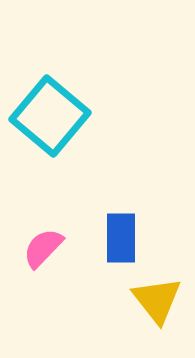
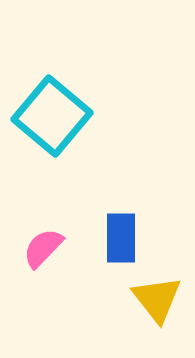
cyan square: moved 2 px right
yellow triangle: moved 1 px up
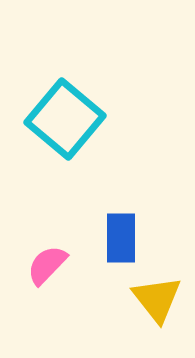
cyan square: moved 13 px right, 3 px down
pink semicircle: moved 4 px right, 17 px down
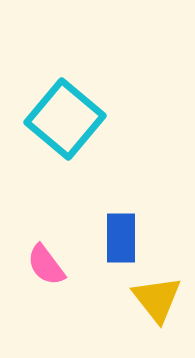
pink semicircle: moved 1 px left; rotated 81 degrees counterclockwise
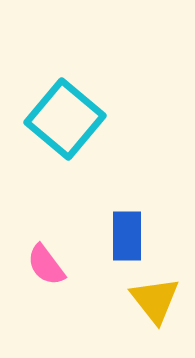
blue rectangle: moved 6 px right, 2 px up
yellow triangle: moved 2 px left, 1 px down
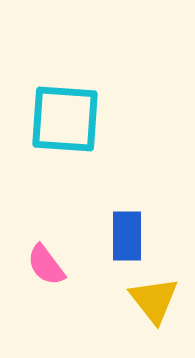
cyan square: rotated 36 degrees counterclockwise
yellow triangle: moved 1 px left
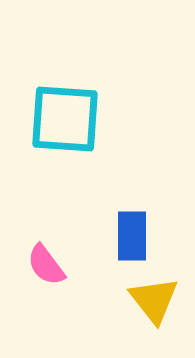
blue rectangle: moved 5 px right
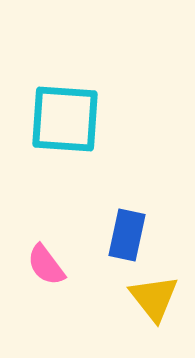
blue rectangle: moved 5 px left, 1 px up; rotated 12 degrees clockwise
yellow triangle: moved 2 px up
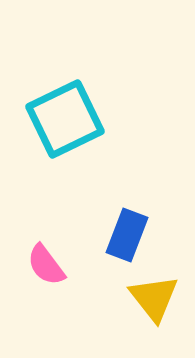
cyan square: rotated 30 degrees counterclockwise
blue rectangle: rotated 9 degrees clockwise
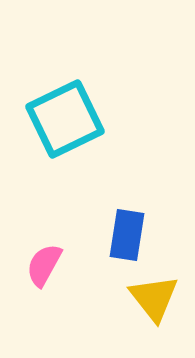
blue rectangle: rotated 12 degrees counterclockwise
pink semicircle: moved 2 px left; rotated 66 degrees clockwise
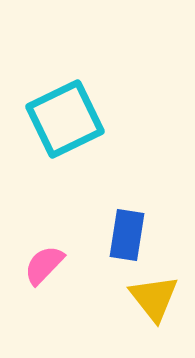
pink semicircle: rotated 15 degrees clockwise
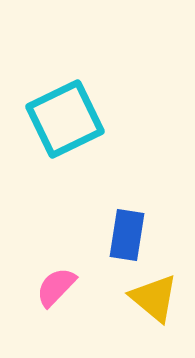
pink semicircle: moved 12 px right, 22 px down
yellow triangle: rotated 12 degrees counterclockwise
